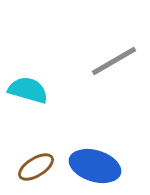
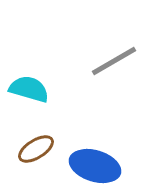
cyan semicircle: moved 1 px right, 1 px up
brown ellipse: moved 18 px up
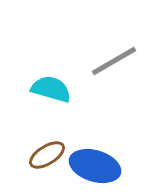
cyan semicircle: moved 22 px right
brown ellipse: moved 11 px right, 6 px down
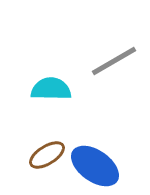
cyan semicircle: rotated 15 degrees counterclockwise
blue ellipse: rotated 18 degrees clockwise
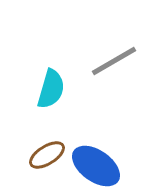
cyan semicircle: rotated 105 degrees clockwise
blue ellipse: moved 1 px right
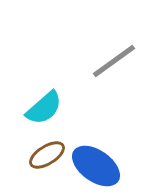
gray line: rotated 6 degrees counterclockwise
cyan semicircle: moved 7 px left, 19 px down; rotated 33 degrees clockwise
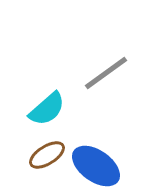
gray line: moved 8 px left, 12 px down
cyan semicircle: moved 3 px right, 1 px down
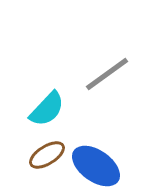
gray line: moved 1 px right, 1 px down
cyan semicircle: rotated 6 degrees counterclockwise
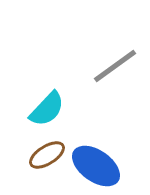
gray line: moved 8 px right, 8 px up
